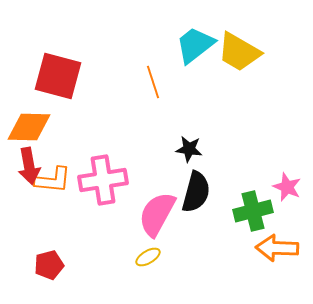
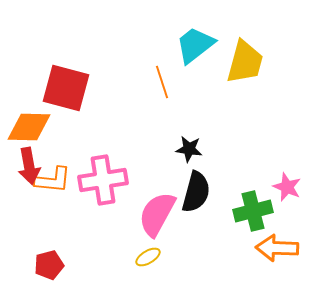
yellow trapezoid: moved 6 px right, 10 px down; rotated 105 degrees counterclockwise
red square: moved 8 px right, 12 px down
orange line: moved 9 px right
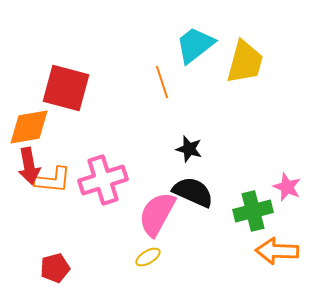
orange diamond: rotated 12 degrees counterclockwise
black star: rotated 8 degrees clockwise
pink cross: rotated 9 degrees counterclockwise
black semicircle: moved 3 px left; rotated 81 degrees counterclockwise
orange arrow: moved 3 px down
red pentagon: moved 6 px right, 3 px down
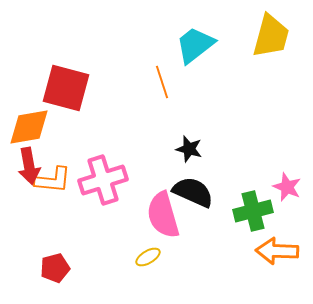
yellow trapezoid: moved 26 px right, 26 px up
pink semicircle: moved 6 px right, 1 px down; rotated 45 degrees counterclockwise
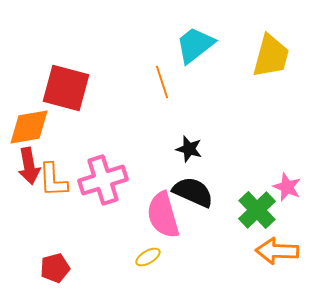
yellow trapezoid: moved 20 px down
orange L-shape: rotated 81 degrees clockwise
green cross: moved 4 px right, 1 px up; rotated 30 degrees counterclockwise
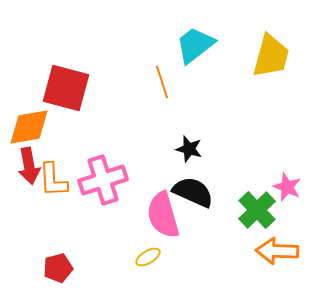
red pentagon: moved 3 px right
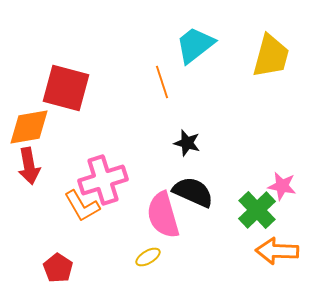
black star: moved 2 px left, 6 px up
orange L-shape: moved 29 px right, 26 px down; rotated 27 degrees counterclockwise
pink star: moved 5 px left, 1 px up; rotated 12 degrees counterclockwise
red pentagon: rotated 24 degrees counterclockwise
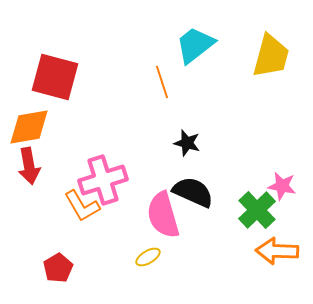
red square: moved 11 px left, 11 px up
red pentagon: rotated 8 degrees clockwise
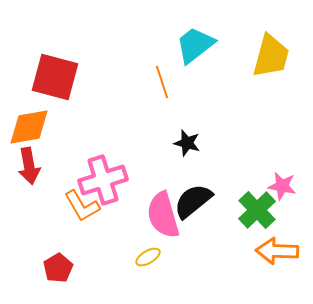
black semicircle: moved 9 px down; rotated 63 degrees counterclockwise
